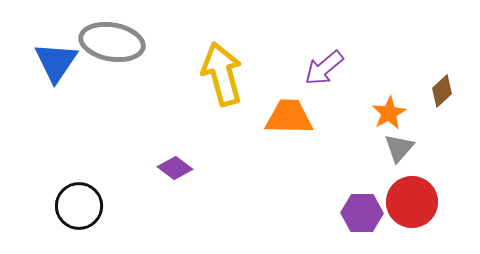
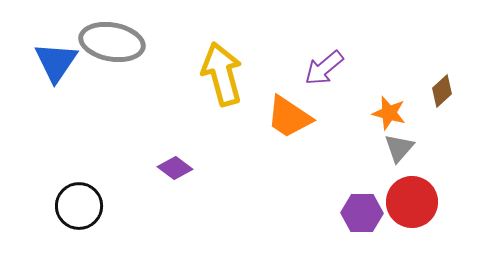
orange star: rotated 28 degrees counterclockwise
orange trapezoid: rotated 147 degrees counterclockwise
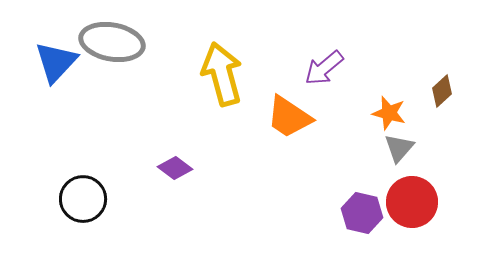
blue triangle: rotated 9 degrees clockwise
black circle: moved 4 px right, 7 px up
purple hexagon: rotated 12 degrees clockwise
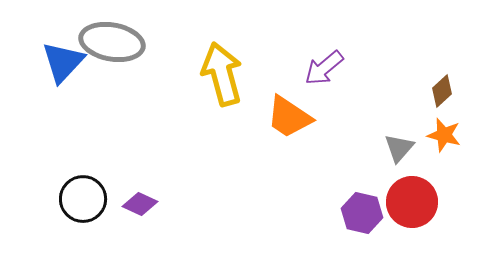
blue triangle: moved 7 px right
orange star: moved 55 px right, 22 px down
purple diamond: moved 35 px left, 36 px down; rotated 12 degrees counterclockwise
